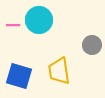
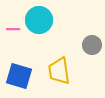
pink line: moved 4 px down
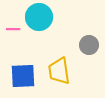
cyan circle: moved 3 px up
gray circle: moved 3 px left
blue square: moved 4 px right; rotated 20 degrees counterclockwise
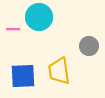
gray circle: moved 1 px down
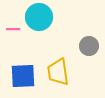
yellow trapezoid: moved 1 px left, 1 px down
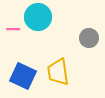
cyan circle: moved 1 px left
gray circle: moved 8 px up
blue square: rotated 28 degrees clockwise
